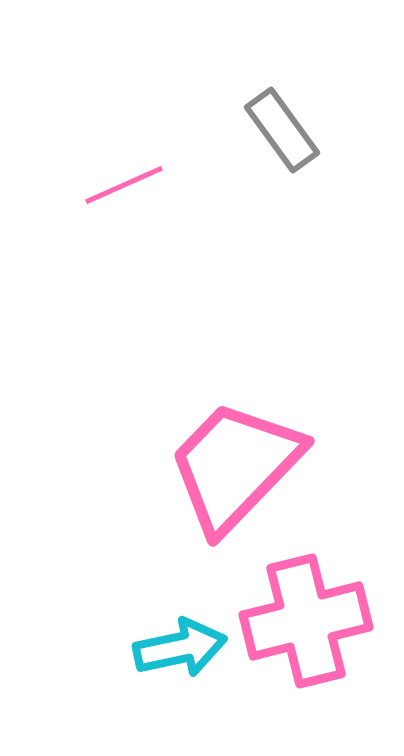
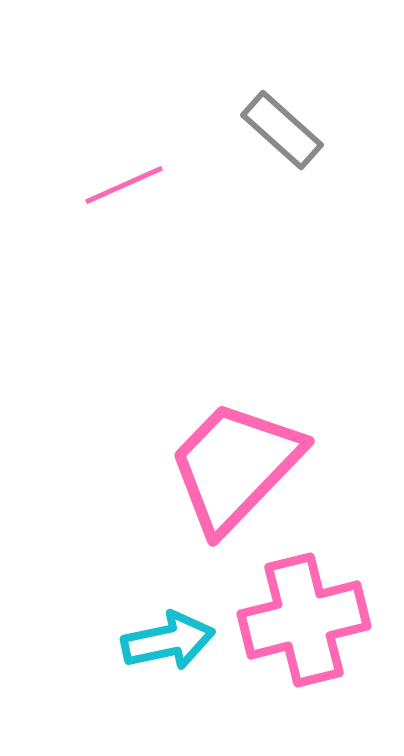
gray rectangle: rotated 12 degrees counterclockwise
pink cross: moved 2 px left, 1 px up
cyan arrow: moved 12 px left, 7 px up
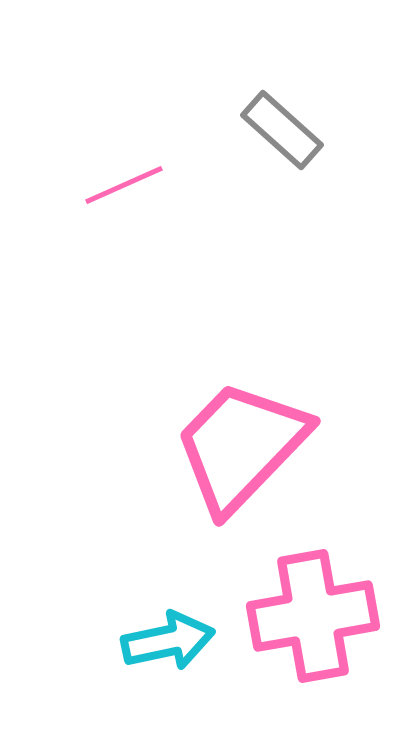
pink trapezoid: moved 6 px right, 20 px up
pink cross: moved 9 px right, 4 px up; rotated 4 degrees clockwise
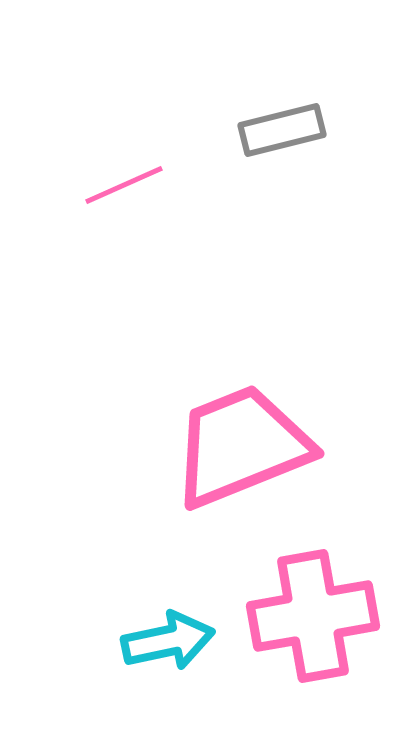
gray rectangle: rotated 56 degrees counterclockwise
pink trapezoid: rotated 24 degrees clockwise
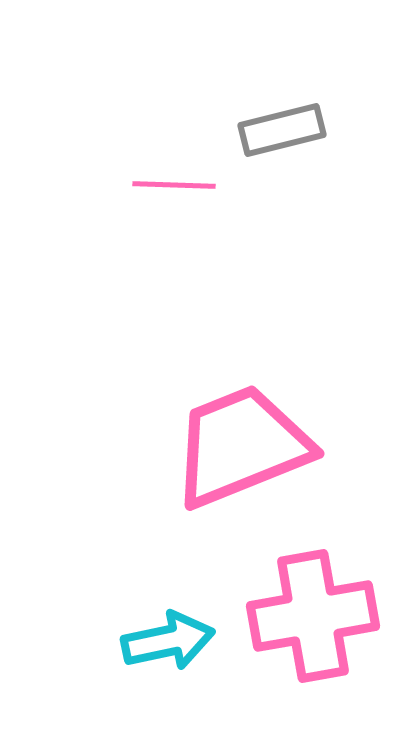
pink line: moved 50 px right; rotated 26 degrees clockwise
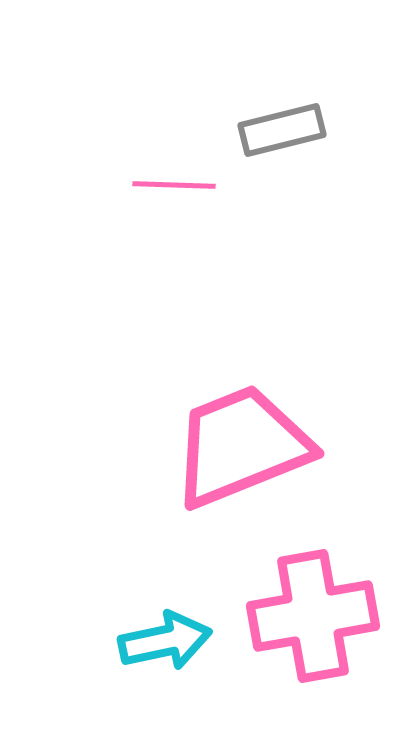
cyan arrow: moved 3 px left
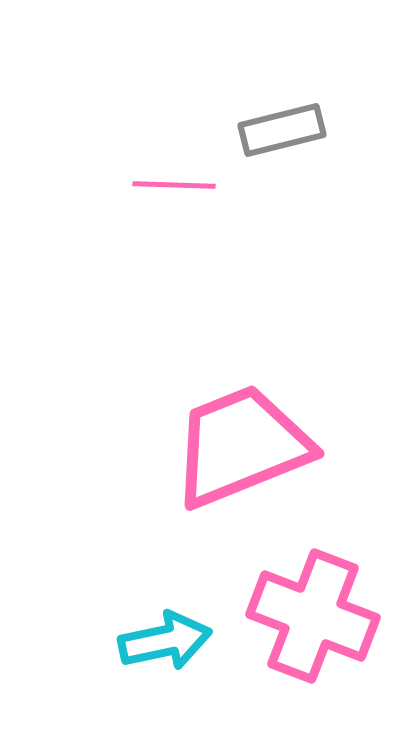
pink cross: rotated 31 degrees clockwise
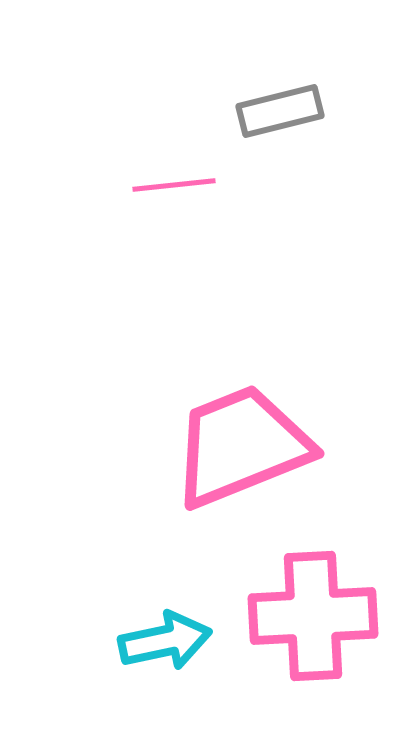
gray rectangle: moved 2 px left, 19 px up
pink line: rotated 8 degrees counterclockwise
pink cross: rotated 24 degrees counterclockwise
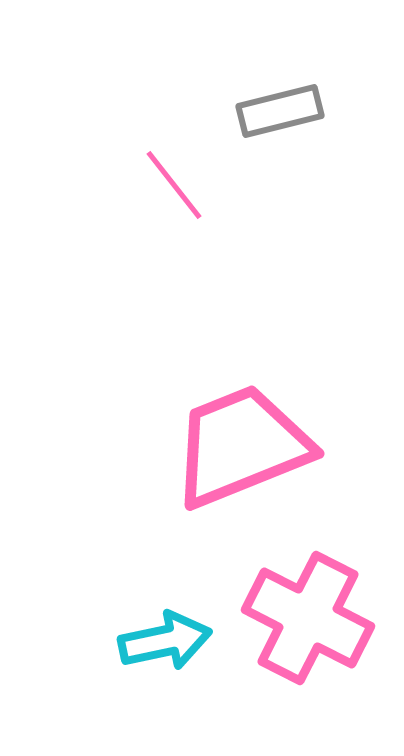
pink line: rotated 58 degrees clockwise
pink cross: moved 5 px left, 2 px down; rotated 30 degrees clockwise
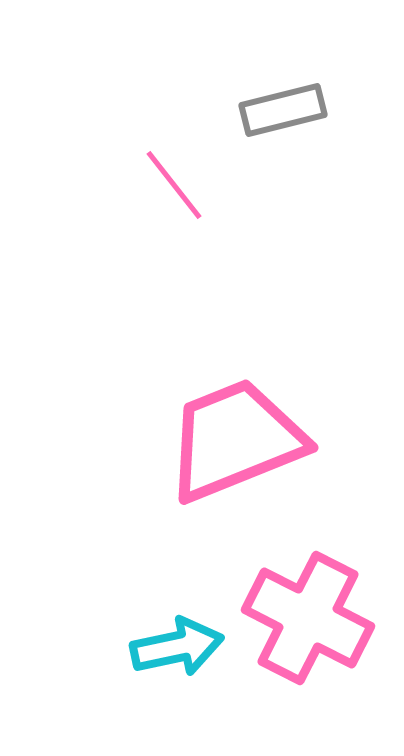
gray rectangle: moved 3 px right, 1 px up
pink trapezoid: moved 6 px left, 6 px up
cyan arrow: moved 12 px right, 6 px down
